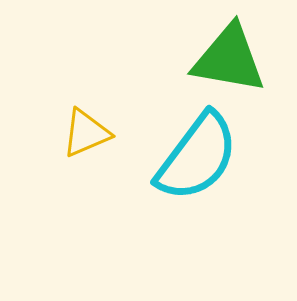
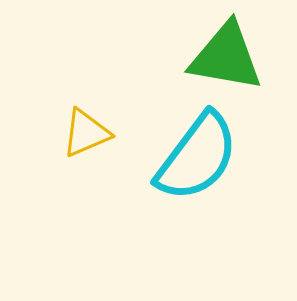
green triangle: moved 3 px left, 2 px up
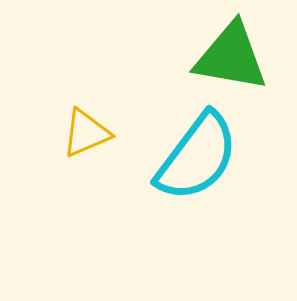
green triangle: moved 5 px right
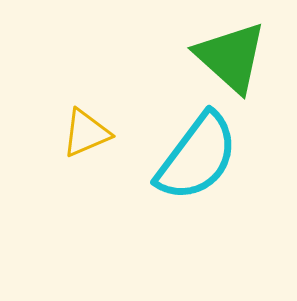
green triangle: rotated 32 degrees clockwise
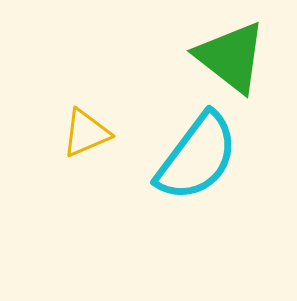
green triangle: rotated 4 degrees counterclockwise
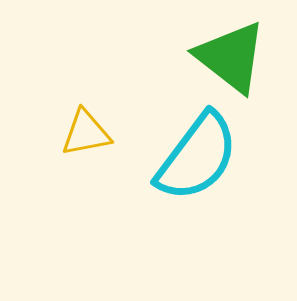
yellow triangle: rotated 12 degrees clockwise
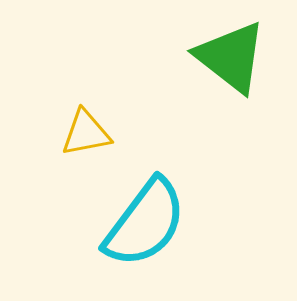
cyan semicircle: moved 52 px left, 66 px down
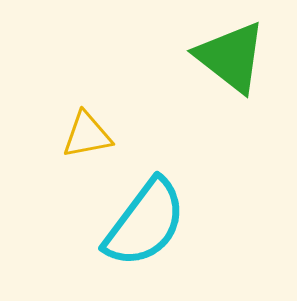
yellow triangle: moved 1 px right, 2 px down
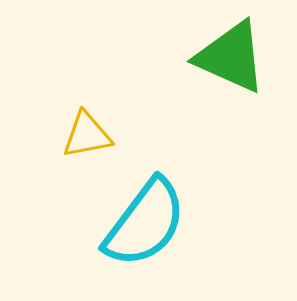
green triangle: rotated 14 degrees counterclockwise
